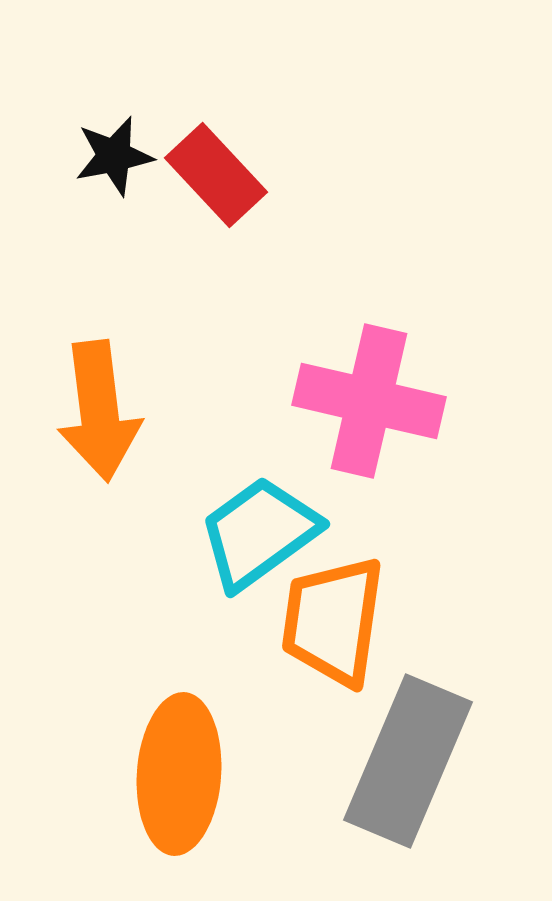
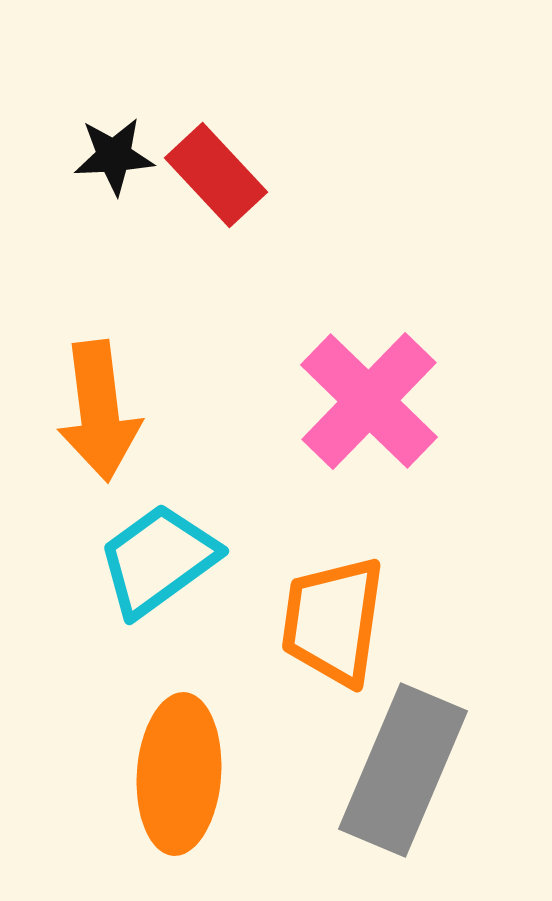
black star: rotated 8 degrees clockwise
pink cross: rotated 31 degrees clockwise
cyan trapezoid: moved 101 px left, 27 px down
gray rectangle: moved 5 px left, 9 px down
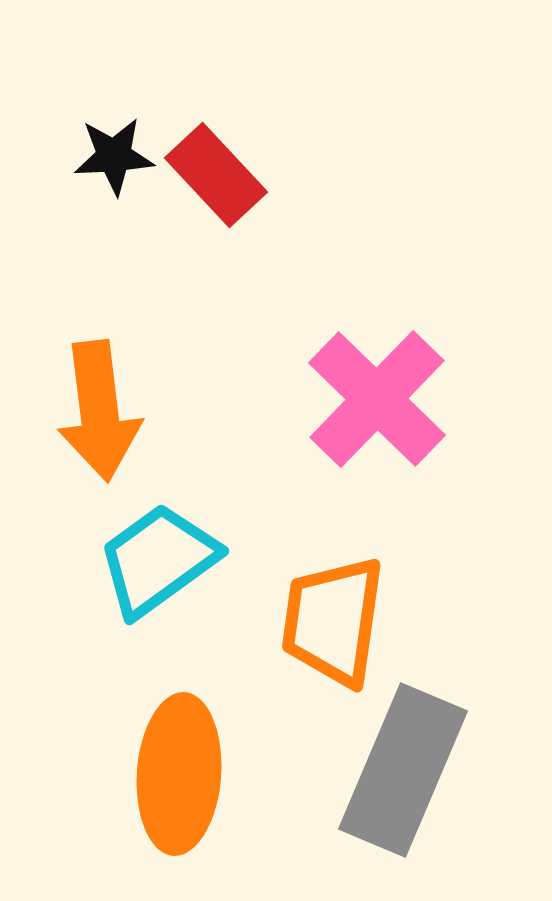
pink cross: moved 8 px right, 2 px up
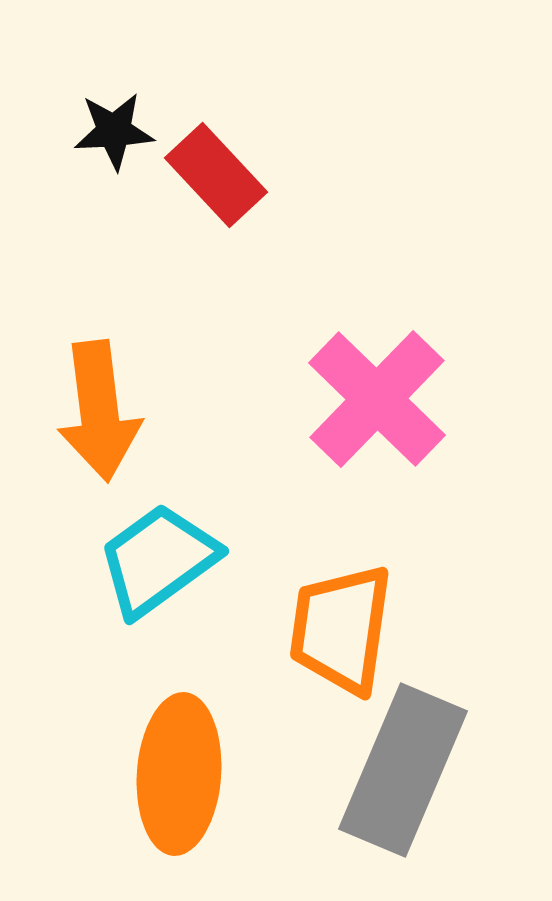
black star: moved 25 px up
orange trapezoid: moved 8 px right, 8 px down
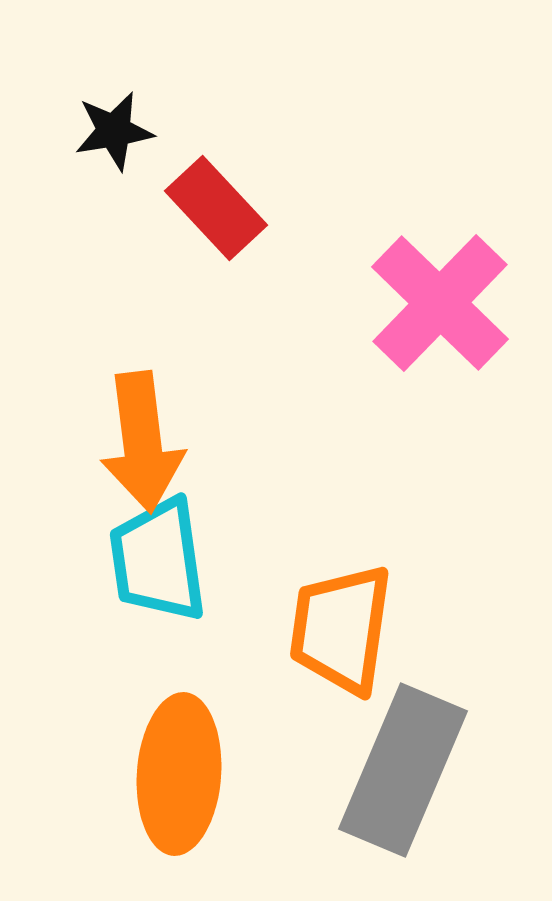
black star: rotated 6 degrees counterclockwise
red rectangle: moved 33 px down
pink cross: moved 63 px right, 96 px up
orange arrow: moved 43 px right, 31 px down
cyan trapezoid: rotated 62 degrees counterclockwise
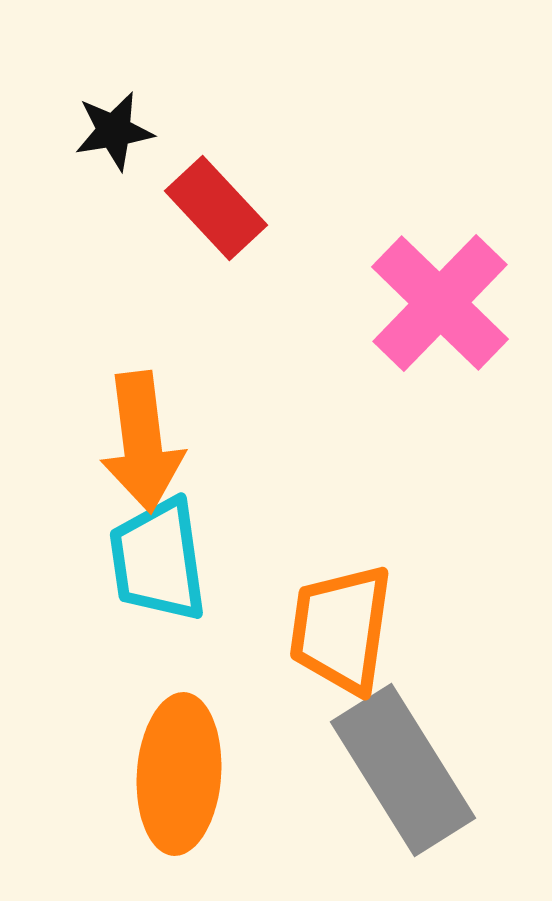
gray rectangle: rotated 55 degrees counterclockwise
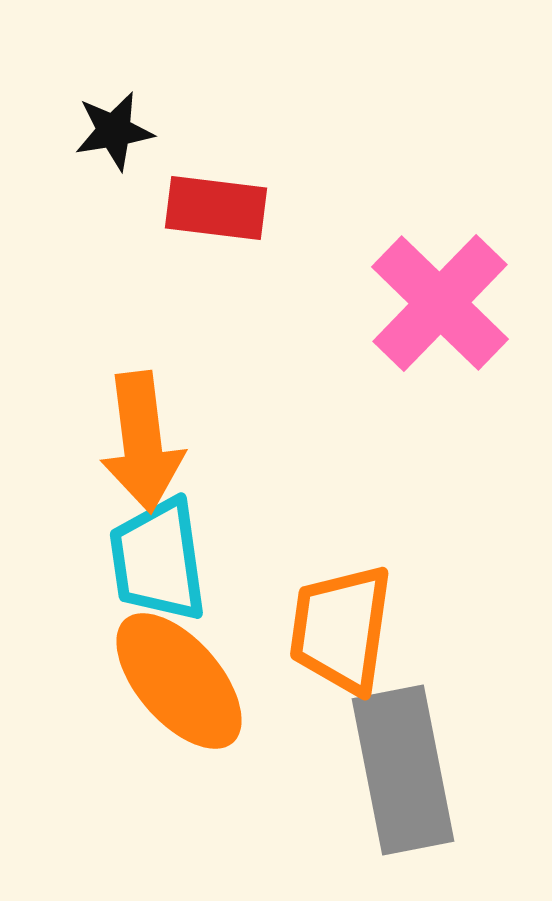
red rectangle: rotated 40 degrees counterclockwise
gray rectangle: rotated 21 degrees clockwise
orange ellipse: moved 93 px up; rotated 45 degrees counterclockwise
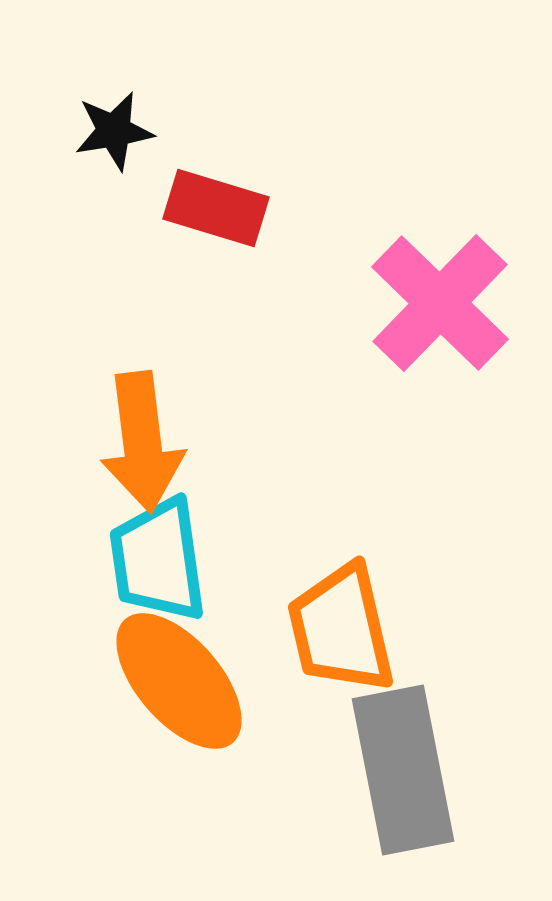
red rectangle: rotated 10 degrees clockwise
orange trapezoid: rotated 21 degrees counterclockwise
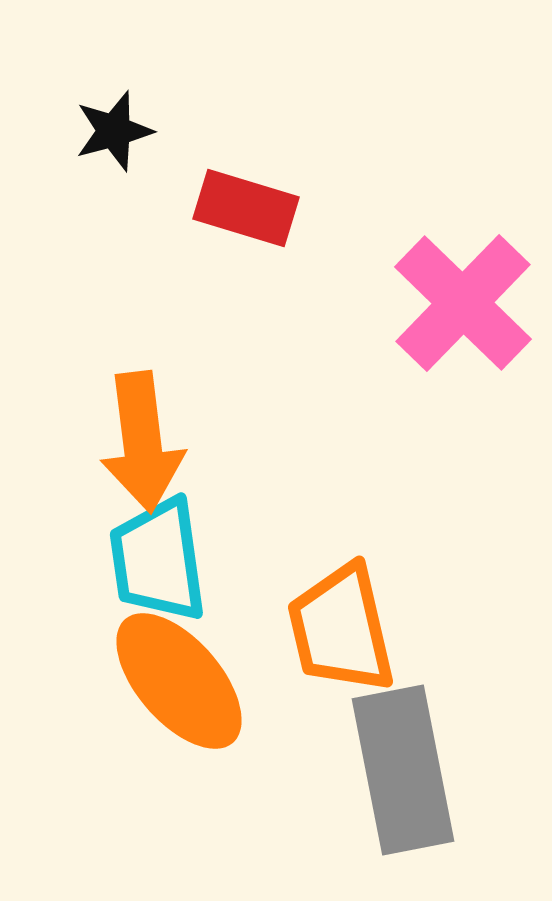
black star: rotated 6 degrees counterclockwise
red rectangle: moved 30 px right
pink cross: moved 23 px right
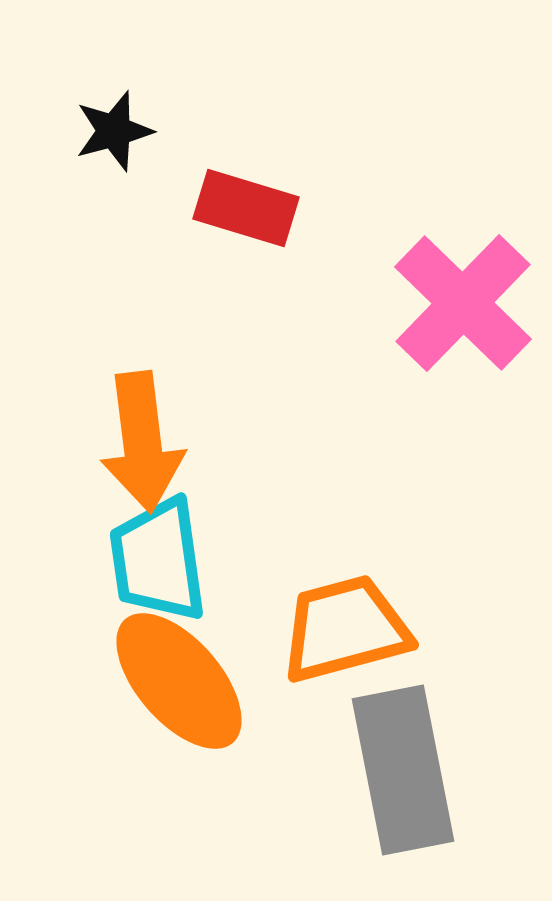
orange trapezoid: moved 4 px right; rotated 88 degrees clockwise
